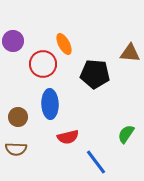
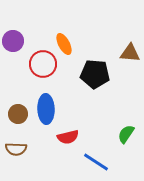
blue ellipse: moved 4 px left, 5 px down
brown circle: moved 3 px up
blue line: rotated 20 degrees counterclockwise
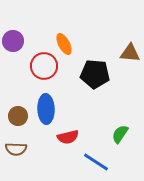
red circle: moved 1 px right, 2 px down
brown circle: moved 2 px down
green semicircle: moved 6 px left
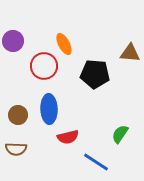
blue ellipse: moved 3 px right
brown circle: moved 1 px up
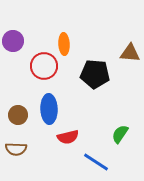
orange ellipse: rotated 25 degrees clockwise
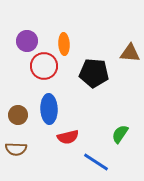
purple circle: moved 14 px right
black pentagon: moved 1 px left, 1 px up
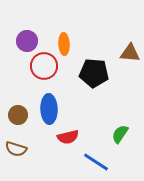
brown semicircle: rotated 15 degrees clockwise
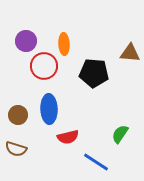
purple circle: moved 1 px left
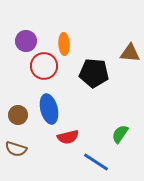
blue ellipse: rotated 12 degrees counterclockwise
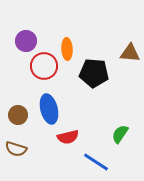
orange ellipse: moved 3 px right, 5 px down
